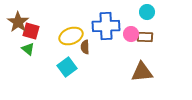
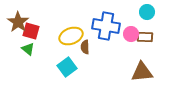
blue cross: rotated 12 degrees clockwise
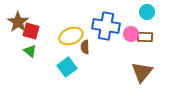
green triangle: moved 2 px right, 2 px down
brown triangle: rotated 45 degrees counterclockwise
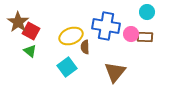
red square: rotated 12 degrees clockwise
brown triangle: moved 27 px left
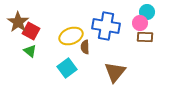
pink circle: moved 9 px right, 11 px up
cyan square: moved 1 px down
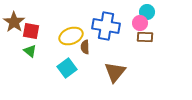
brown star: moved 4 px left
red square: rotated 18 degrees counterclockwise
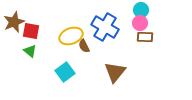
cyan circle: moved 6 px left, 2 px up
brown star: rotated 15 degrees clockwise
blue cross: moved 1 px left, 1 px down; rotated 20 degrees clockwise
brown semicircle: moved 1 px left, 1 px up; rotated 24 degrees counterclockwise
cyan square: moved 2 px left, 4 px down
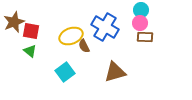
brown triangle: rotated 35 degrees clockwise
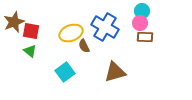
cyan circle: moved 1 px right, 1 px down
yellow ellipse: moved 3 px up
